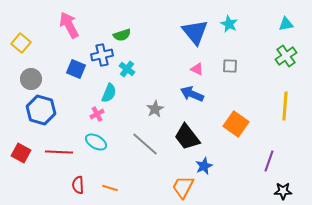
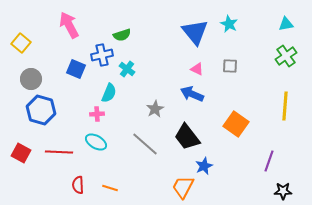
pink cross: rotated 24 degrees clockwise
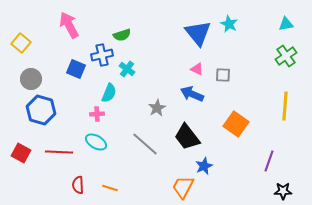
blue triangle: moved 3 px right, 1 px down
gray square: moved 7 px left, 9 px down
gray star: moved 2 px right, 1 px up
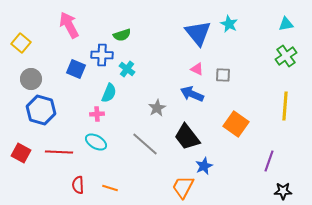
blue cross: rotated 15 degrees clockwise
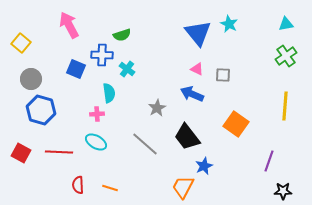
cyan semicircle: rotated 30 degrees counterclockwise
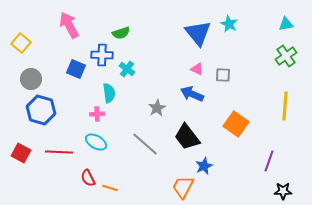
green semicircle: moved 1 px left, 2 px up
red semicircle: moved 10 px right, 7 px up; rotated 24 degrees counterclockwise
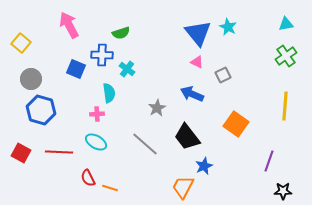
cyan star: moved 1 px left, 3 px down
pink triangle: moved 7 px up
gray square: rotated 28 degrees counterclockwise
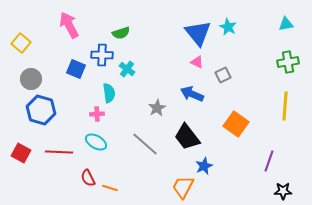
green cross: moved 2 px right, 6 px down; rotated 25 degrees clockwise
